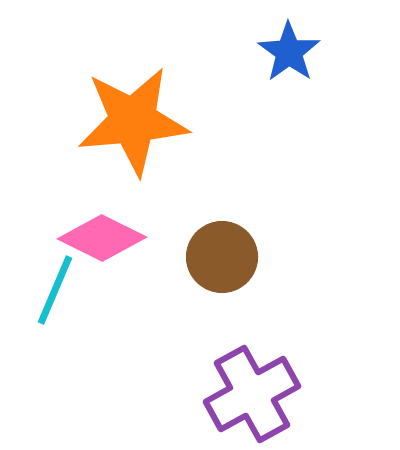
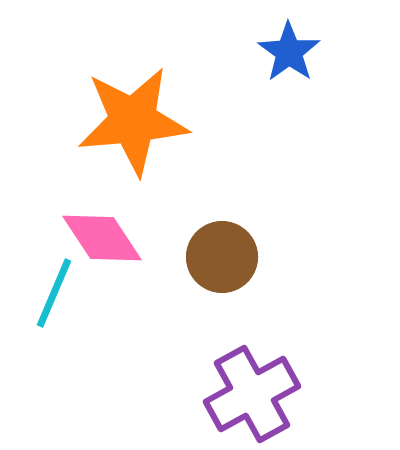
pink diamond: rotated 30 degrees clockwise
cyan line: moved 1 px left, 3 px down
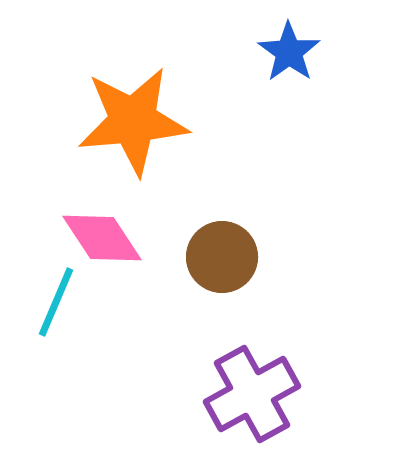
cyan line: moved 2 px right, 9 px down
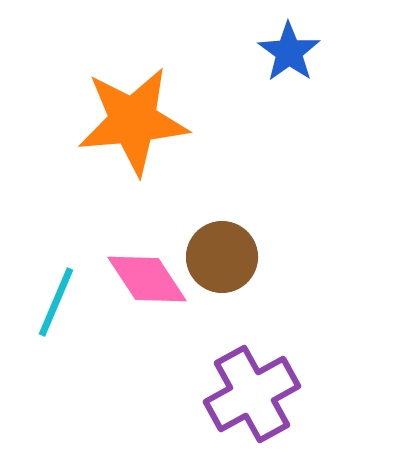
pink diamond: moved 45 px right, 41 px down
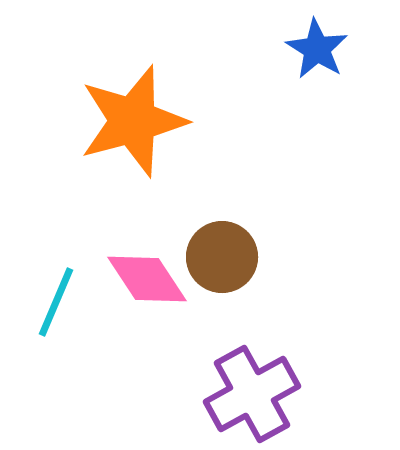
blue star: moved 28 px right, 3 px up; rotated 4 degrees counterclockwise
orange star: rotated 10 degrees counterclockwise
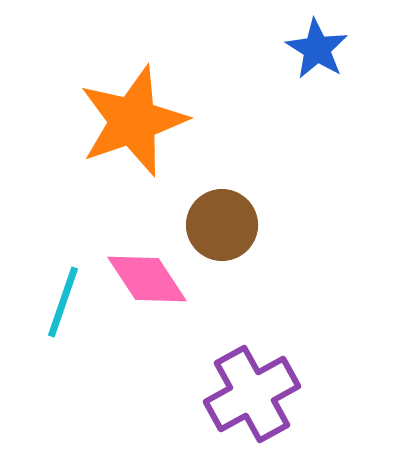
orange star: rotated 4 degrees counterclockwise
brown circle: moved 32 px up
cyan line: moved 7 px right; rotated 4 degrees counterclockwise
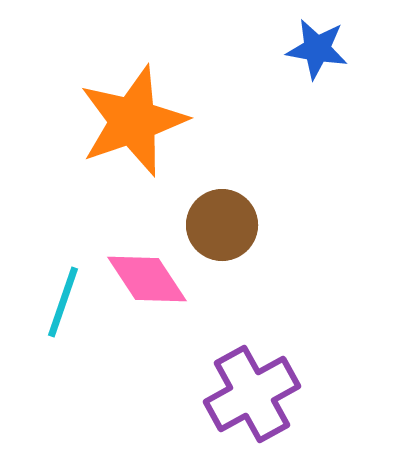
blue star: rotated 22 degrees counterclockwise
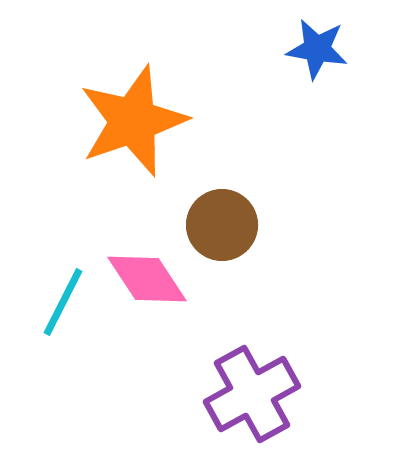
cyan line: rotated 8 degrees clockwise
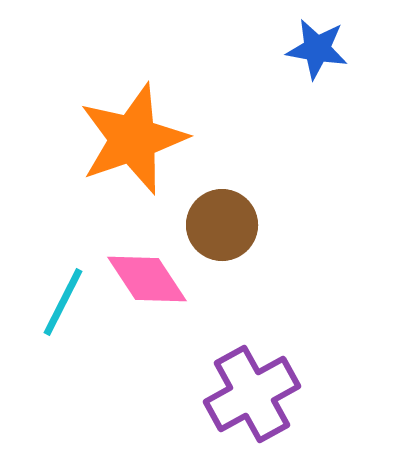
orange star: moved 18 px down
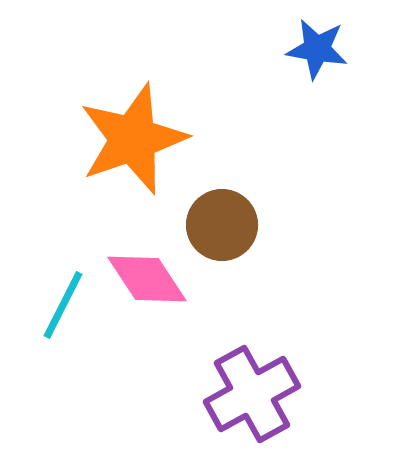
cyan line: moved 3 px down
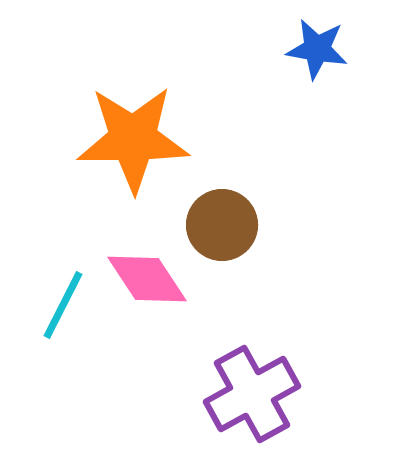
orange star: rotated 19 degrees clockwise
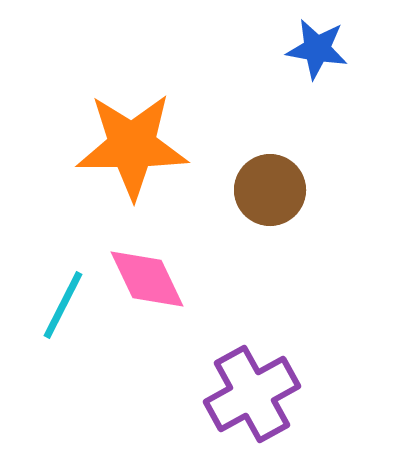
orange star: moved 1 px left, 7 px down
brown circle: moved 48 px right, 35 px up
pink diamond: rotated 8 degrees clockwise
